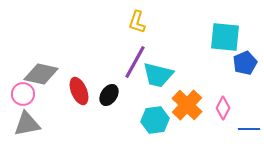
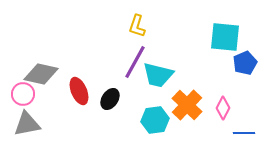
yellow L-shape: moved 4 px down
black ellipse: moved 1 px right, 4 px down
blue line: moved 5 px left, 4 px down
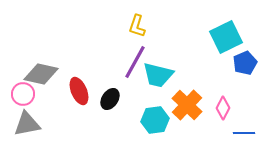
cyan square: moved 1 px right; rotated 32 degrees counterclockwise
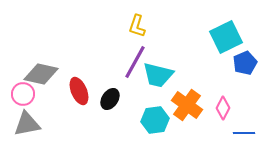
orange cross: rotated 8 degrees counterclockwise
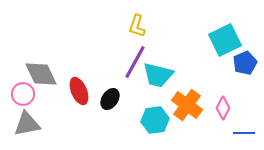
cyan square: moved 1 px left, 3 px down
gray diamond: rotated 52 degrees clockwise
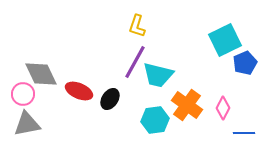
red ellipse: rotated 44 degrees counterclockwise
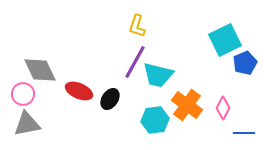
gray diamond: moved 1 px left, 4 px up
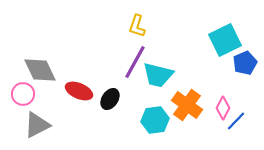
gray triangle: moved 10 px right, 1 px down; rotated 16 degrees counterclockwise
blue line: moved 8 px left, 12 px up; rotated 45 degrees counterclockwise
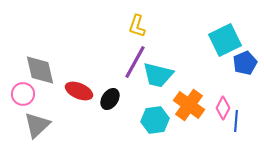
gray diamond: rotated 12 degrees clockwise
orange cross: moved 2 px right
blue line: rotated 40 degrees counterclockwise
gray triangle: rotated 16 degrees counterclockwise
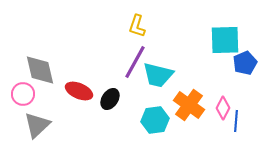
cyan square: rotated 24 degrees clockwise
